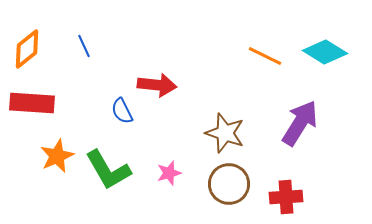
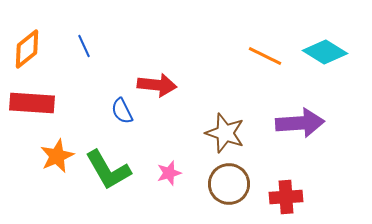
purple arrow: rotated 54 degrees clockwise
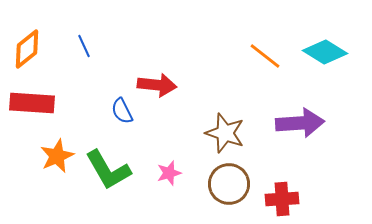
orange line: rotated 12 degrees clockwise
red cross: moved 4 px left, 2 px down
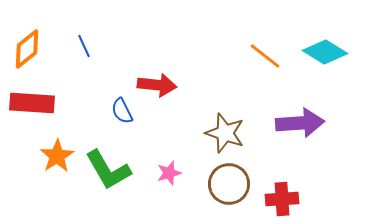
orange star: rotated 8 degrees counterclockwise
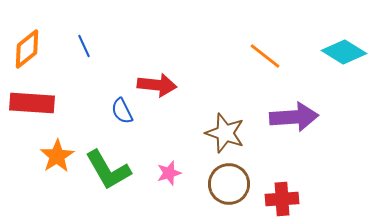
cyan diamond: moved 19 px right
purple arrow: moved 6 px left, 6 px up
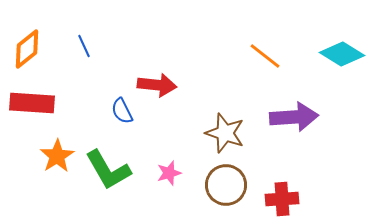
cyan diamond: moved 2 px left, 2 px down
brown circle: moved 3 px left, 1 px down
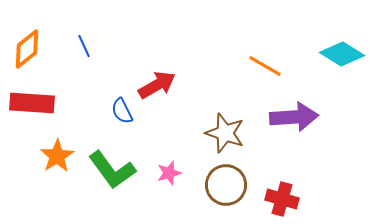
orange line: moved 10 px down; rotated 8 degrees counterclockwise
red arrow: rotated 36 degrees counterclockwise
green L-shape: moved 4 px right; rotated 6 degrees counterclockwise
red cross: rotated 20 degrees clockwise
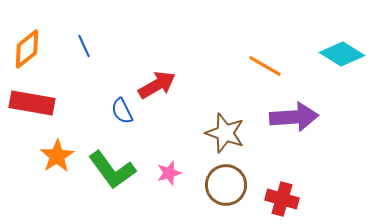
red rectangle: rotated 6 degrees clockwise
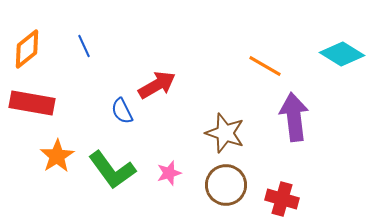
purple arrow: rotated 93 degrees counterclockwise
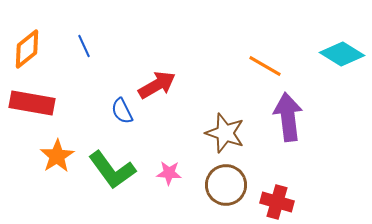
purple arrow: moved 6 px left
pink star: rotated 20 degrees clockwise
red cross: moved 5 px left, 3 px down
